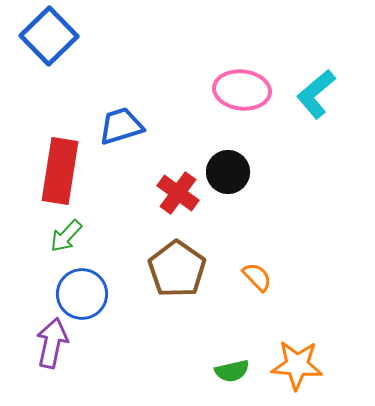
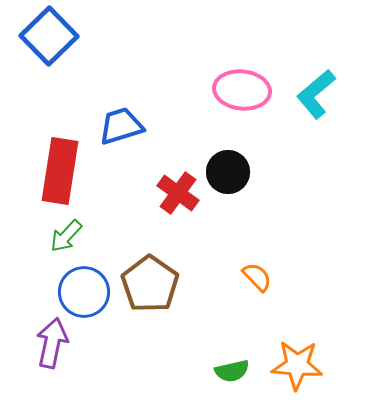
brown pentagon: moved 27 px left, 15 px down
blue circle: moved 2 px right, 2 px up
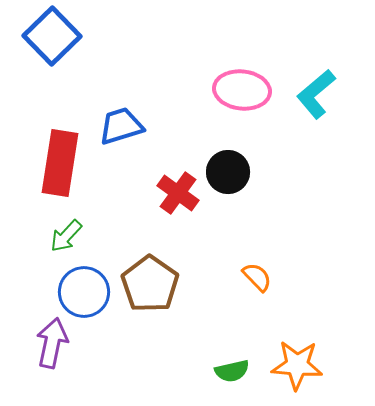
blue square: moved 3 px right
red rectangle: moved 8 px up
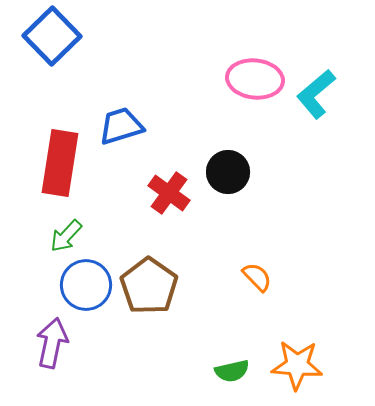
pink ellipse: moved 13 px right, 11 px up
red cross: moved 9 px left
brown pentagon: moved 1 px left, 2 px down
blue circle: moved 2 px right, 7 px up
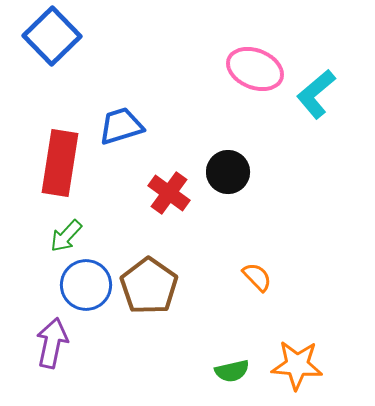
pink ellipse: moved 10 px up; rotated 16 degrees clockwise
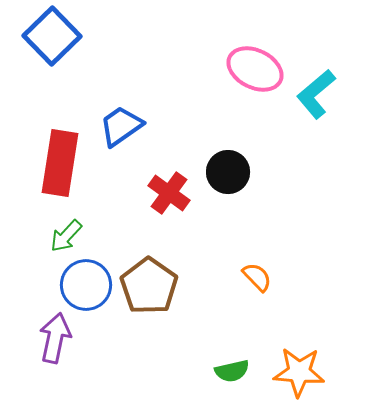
pink ellipse: rotated 4 degrees clockwise
blue trapezoid: rotated 18 degrees counterclockwise
purple arrow: moved 3 px right, 5 px up
orange star: moved 2 px right, 7 px down
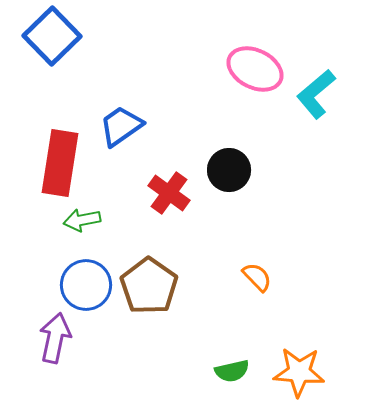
black circle: moved 1 px right, 2 px up
green arrow: moved 16 px right, 16 px up; rotated 36 degrees clockwise
